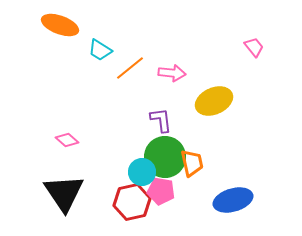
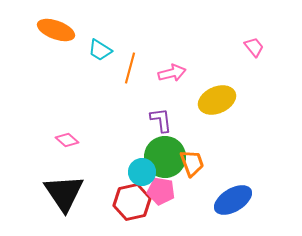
orange ellipse: moved 4 px left, 5 px down
orange line: rotated 36 degrees counterclockwise
pink arrow: rotated 20 degrees counterclockwise
yellow ellipse: moved 3 px right, 1 px up
orange trapezoid: rotated 8 degrees counterclockwise
blue ellipse: rotated 15 degrees counterclockwise
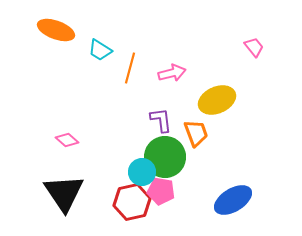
orange trapezoid: moved 4 px right, 30 px up
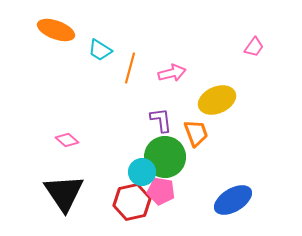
pink trapezoid: rotated 75 degrees clockwise
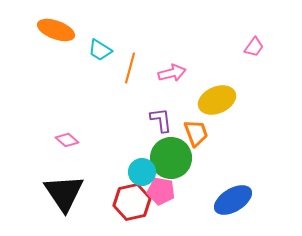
green circle: moved 6 px right, 1 px down
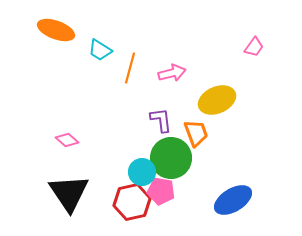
black triangle: moved 5 px right
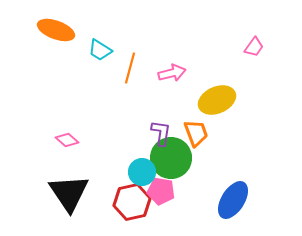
purple L-shape: moved 13 px down; rotated 16 degrees clockwise
blue ellipse: rotated 27 degrees counterclockwise
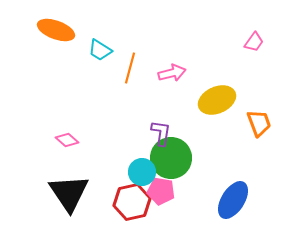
pink trapezoid: moved 5 px up
orange trapezoid: moved 63 px right, 10 px up
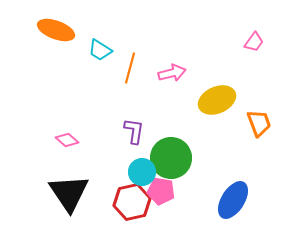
purple L-shape: moved 27 px left, 2 px up
